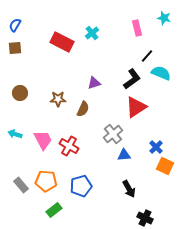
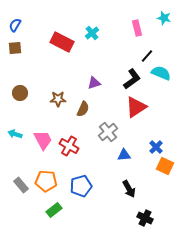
gray cross: moved 5 px left, 2 px up
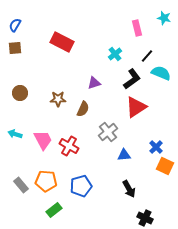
cyan cross: moved 23 px right, 21 px down
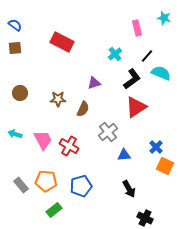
blue semicircle: rotated 96 degrees clockwise
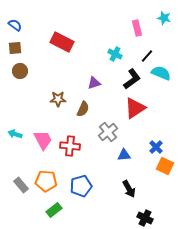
cyan cross: rotated 24 degrees counterclockwise
brown circle: moved 22 px up
red triangle: moved 1 px left, 1 px down
red cross: moved 1 px right; rotated 24 degrees counterclockwise
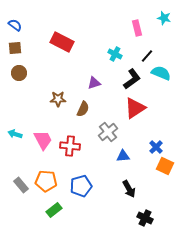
brown circle: moved 1 px left, 2 px down
blue triangle: moved 1 px left, 1 px down
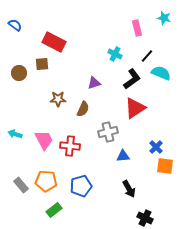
red rectangle: moved 8 px left
brown square: moved 27 px right, 16 px down
gray cross: rotated 24 degrees clockwise
pink trapezoid: moved 1 px right
orange square: rotated 18 degrees counterclockwise
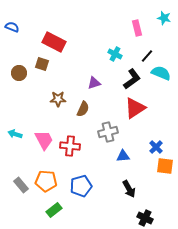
blue semicircle: moved 3 px left, 2 px down; rotated 16 degrees counterclockwise
brown square: rotated 24 degrees clockwise
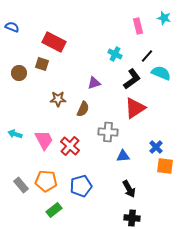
pink rectangle: moved 1 px right, 2 px up
gray cross: rotated 18 degrees clockwise
red cross: rotated 36 degrees clockwise
black cross: moved 13 px left; rotated 21 degrees counterclockwise
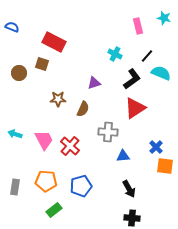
gray rectangle: moved 6 px left, 2 px down; rotated 49 degrees clockwise
